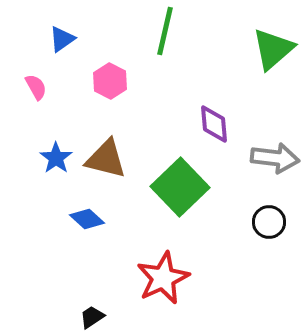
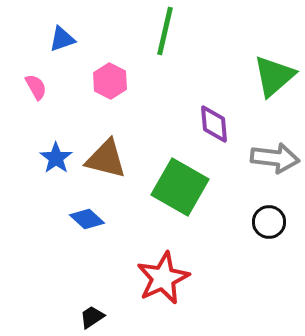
blue triangle: rotated 16 degrees clockwise
green triangle: moved 1 px right, 27 px down
green square: rotated 16 degrees counterclockwise
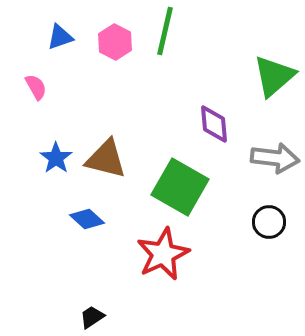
blue triangle: moved 2 px left, 2 px up
pink hexagon: moved 5 px right, 39 px up
red star: moved 24 px up
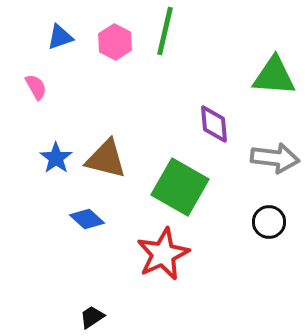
green triangle: rotated 45 degrees clockwise
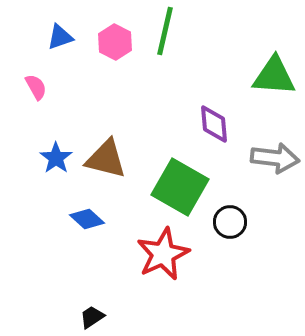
black circle: moved 39 px left
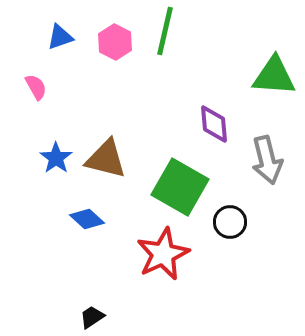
gray arrow: moved 8 px left, 2 px down; rotated 69 degrees clockwise
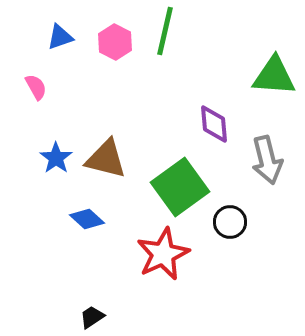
green square: rotated 24 degrees clockwise
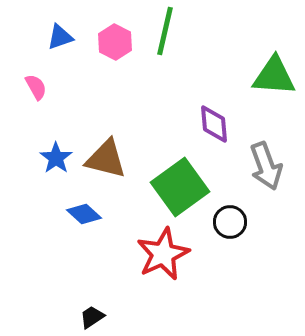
gray arrow: moved 1 px left, 6 px down; rotated 6 degrees counterclockwise
blue diamond: moved 3 px left, 5 px up
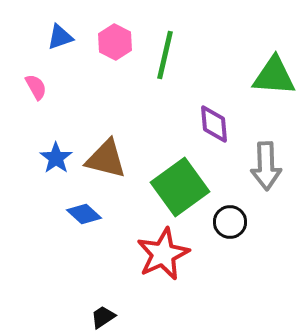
green line: moved 24 px down
gray arrow: rotated 18 degrees clockwise
black trapezoid: moved 11 px right
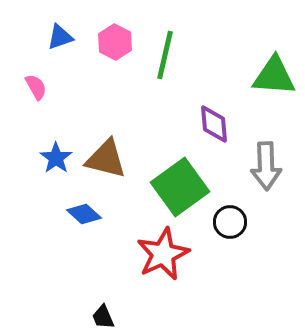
black trapezoid: rotated 80 degrees counterclockwise
